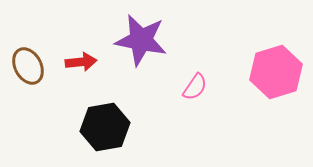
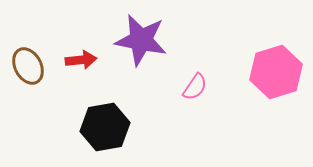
red arrow: moved 2 px up
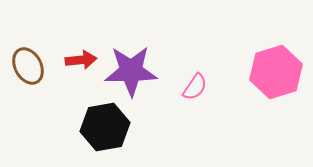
purple star: moved 10 px left, 31 px down; rotated 12 degrees counterclockwise
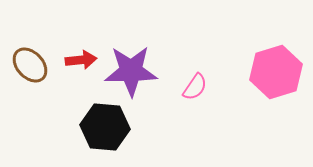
brown ellipse: moved 2 px right, 1 px up; rotated 15 degrees counterclockwise
black hexagon: rotated 15 degrees clockwise
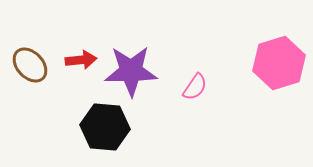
pink hexagon: moved 3 px right, 9 px up
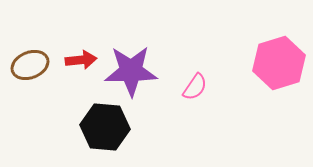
brown ellipse: rotated 69 degrees counterclockwise
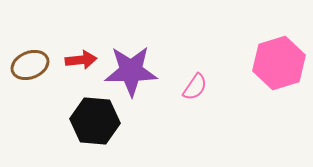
black hexagon: moved 10 px left, 6 px up
